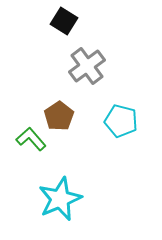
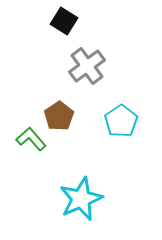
cyan pentagon: rotated 24 degrees clockwise
cyan star: moved 21 px right
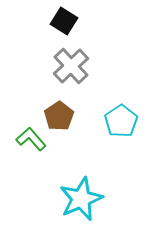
gray cross: moved 16 px left; rotated 6 degrees counterclockwise
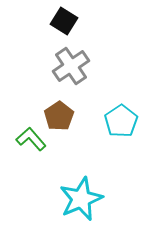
gray cross: rotated 9 degrees clockwise
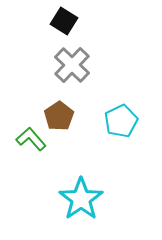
gray cross: moved 1 px right, 1 px up; rotated 12 degrees counterclockwise
cyan pentagon: rotated 8 degrees clockwise
cyan star: rotated 12 degrees counterclockwise
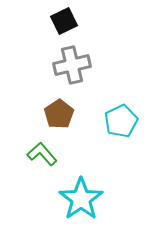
black square: rotated 32 degrees clockwise
gray cross: rotated 33 degrees clockwise
brown pentagon: moved 2 px up
green L-shape: moved 11 px right, 15 px down
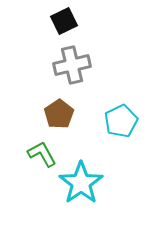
green L-shape: rotated 12 degrees clockwise
cyan star: moved 16 px up
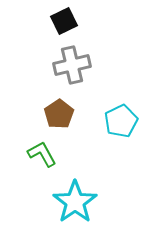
cyan star: moved 6 px left, 19 px down
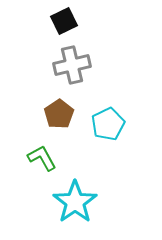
cyan pentagon: moved 13 px left, 3 px down
green L-shape: moved 4 px down
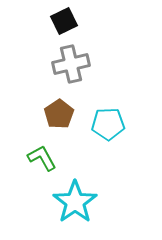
gray cross: moved 1 px left, 1 px up
cyan pentagon: rotated 24 degrees clockwise
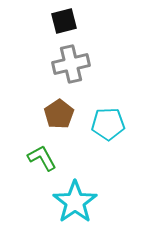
black square: rotated 12 degrees clockwise
